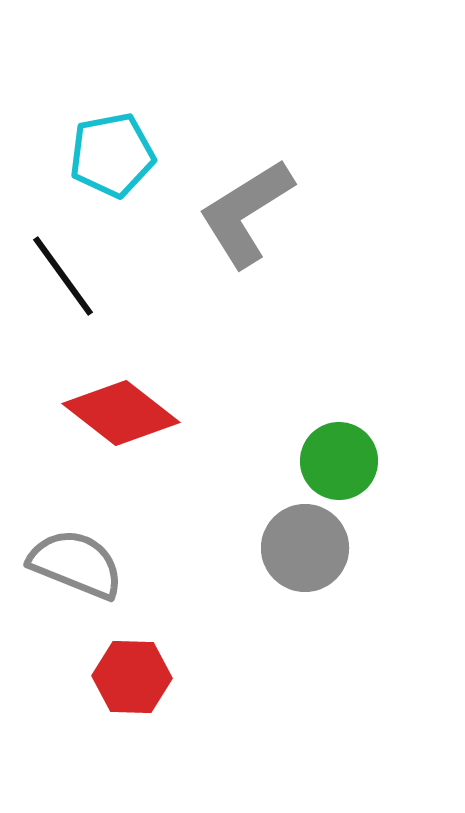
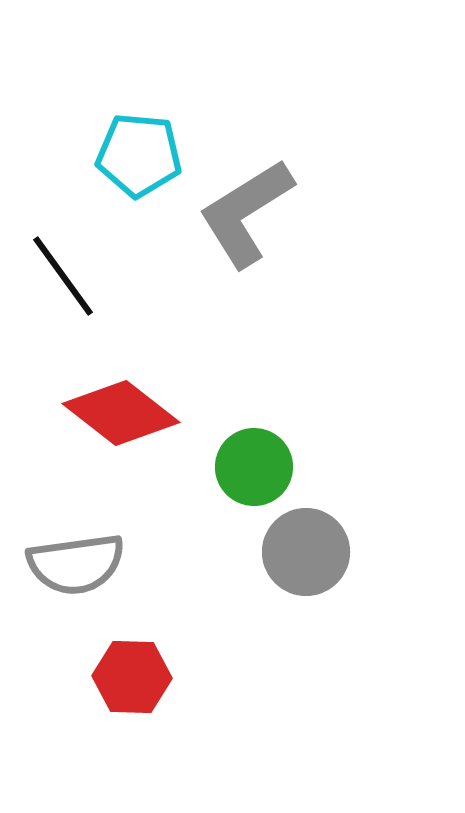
cyan pentagon: moved 27 px right; rotated 16 degrees clockwise
green circle: moved 85 px left, 6 px down
gray circle: moved 1 px right, 4 px down
gray semicircle: rotated 150 degrees clockwise
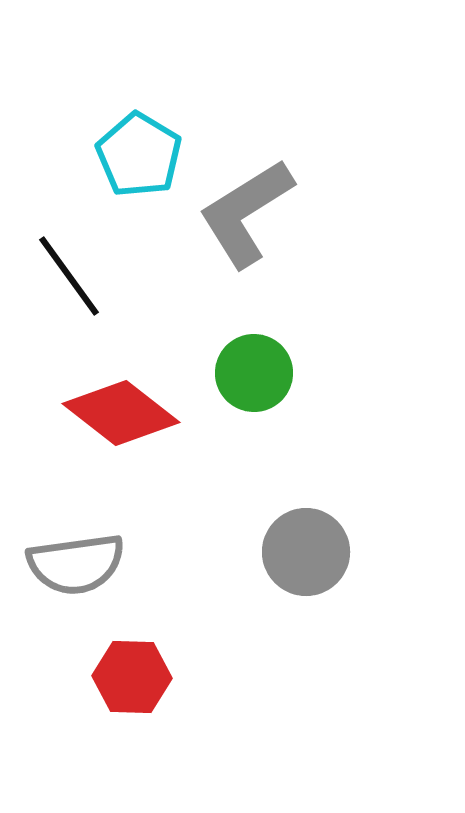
cyan pentagon: rotated 26 degrees clockwise
black line: moved 6 px right
green circle: moved 94 px up
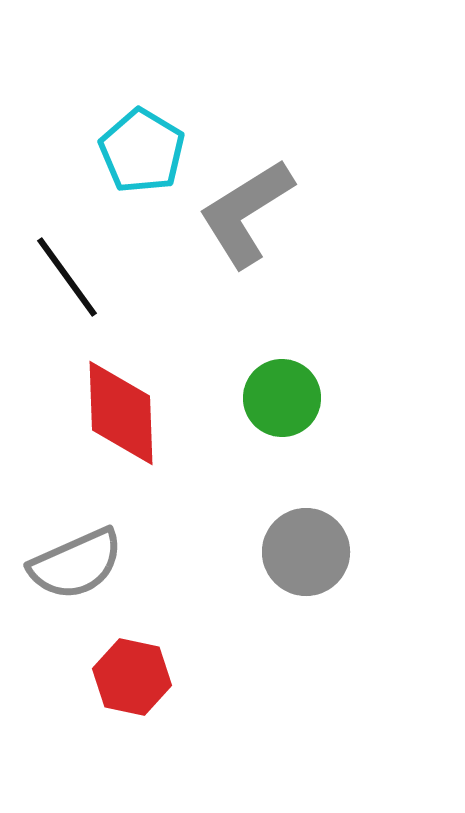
cyan pentagon: moved 3 px right, 4 px up
black line: moved 2 px left, 1 px down
green circle: moved 28 px right, 25 px down
red diamond: rotated 50 degrees clockwise
gray semicircle: rotated 16 degrees counterclockwise
red hexagon: rotated 10 degrees clockwise
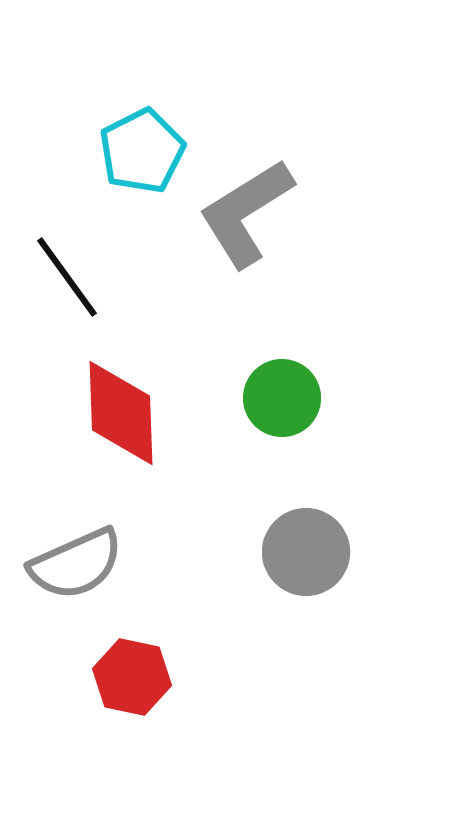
cyan pentagon: rotated 14 degrees clockwise
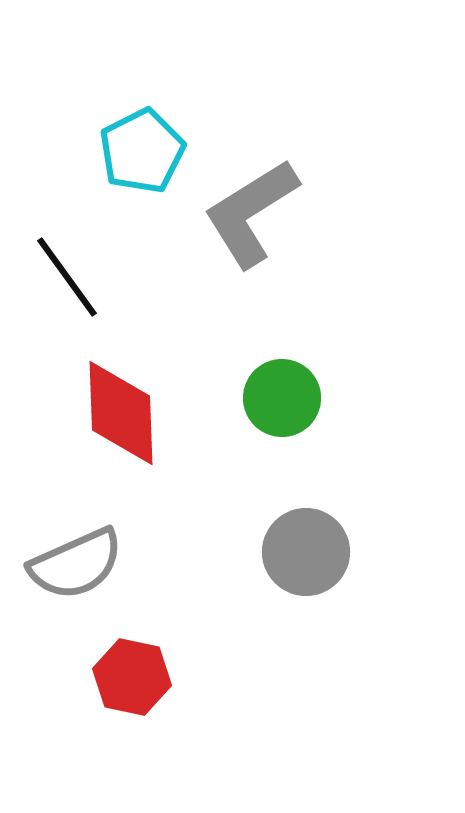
gray L-shape: moved 5 px right
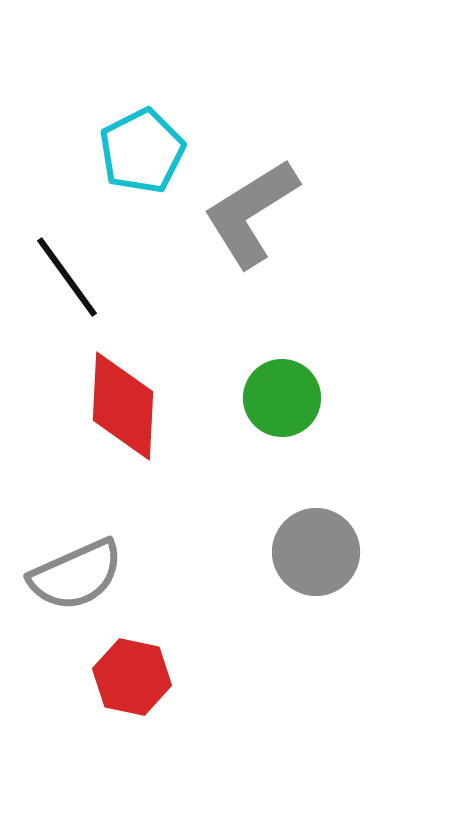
red diamond: moved 2 px right, 7 px up; rotated 5 degrees clockwise
gray circle: moved 10 px right
gray semicircle: moved 11 px down
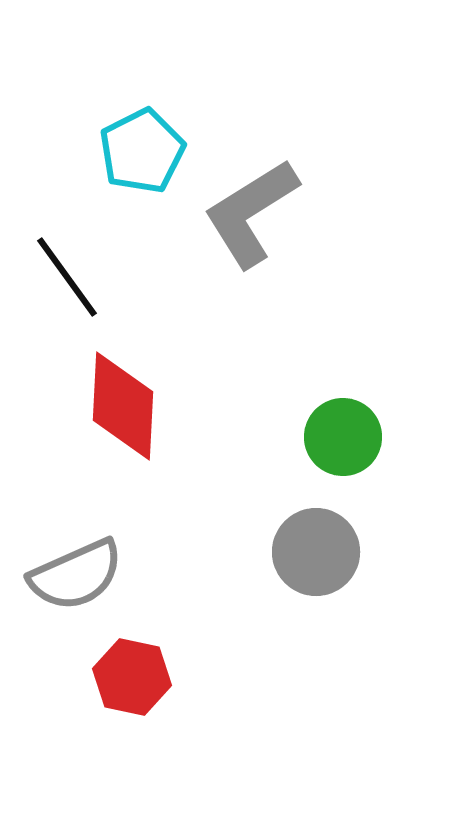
green circle: moved 61 px right, 39 px down
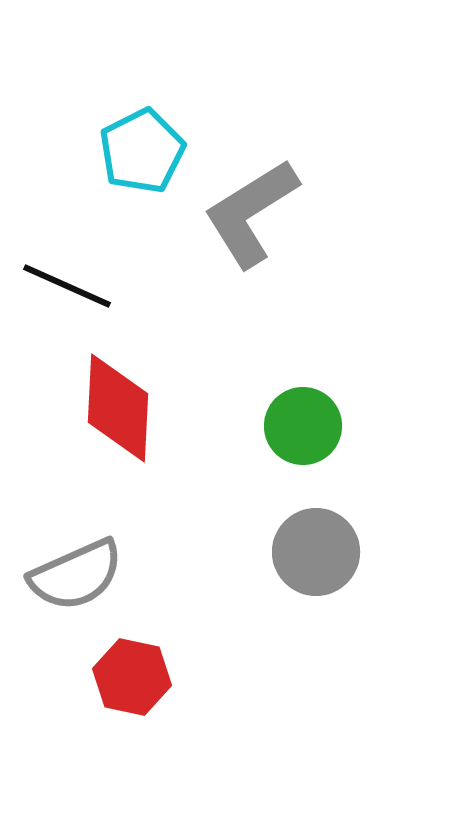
black line: moved 9 px down; rotated 30 degrees counterclockwise
red diamond: moved 5 px left, 2 px down
green circle: moved 40 px left, 11 px up
